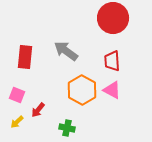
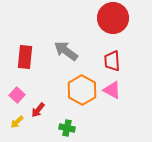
pink square: rotated 21 degrees clockwise
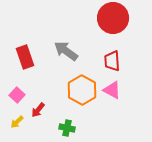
red rectangle: rotated 25 degrees counterclockwise
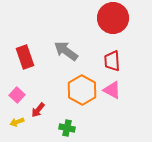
yellow arrow: rotated 24 degrees clockwise
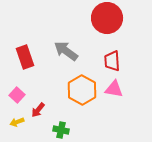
red circle: moved 6 px left
pink triangle: moved 2 px right, 1 px up; rotated 18 degrees counterclockwise
green cross: moved 6 px left, 2 px down
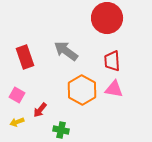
pink square: rotated 14 degrees counterclockwise
red arrow: moved 2 px right
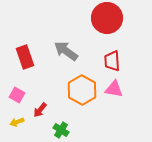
green cross: rotated 21 degrees clockwise
